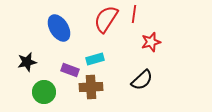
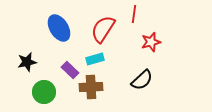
red semicircle: moved 3 px left, 10 px down
purple rectangle: rotated 24 degrees clockwise
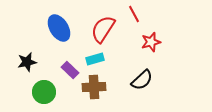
red line: rotated 36 degrees counterclockwise
brown cross: moved 3 px right
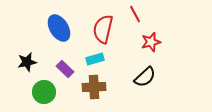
red line: moved 1 px right
red semicircle: rotated 20 degrees counterclockwise
purple rectangle: moved 5 px left, 1 px up
black semicircle: moved 3 px right, 3 px up
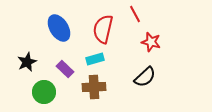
red star: rotated 30 degrees clockwise
black star: rotated 12 degrees counterclockwise
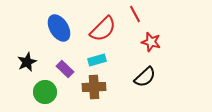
red semicircle: rotated 148 degrees counterclockwise
cyan rectangle: moved 2 px right, 1 px down
green circle: moved 1 px right
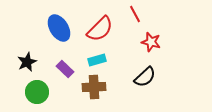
red semicircle: moved 3 px left
green circle: moved 8 px left
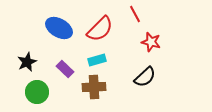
blue ellipse: rotated 28 degrees counterclockwise
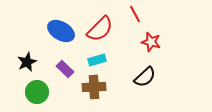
blue ellipse: moved 2 px right, 3 px down
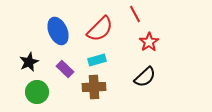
blue ellipse: moved 3 px left; rotated 36 degrees clockwise
red star: moved 2 px left; rotated 24 degrees clockwise
black star: moved 2 px right
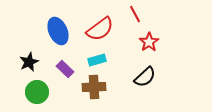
red semicircle: rotated 8 degrees clockwise
